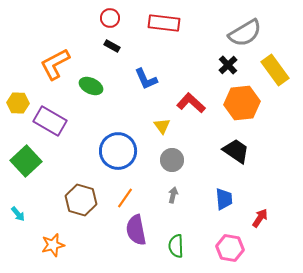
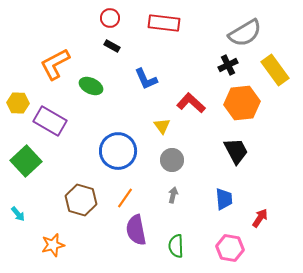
black cross: rotated 18 degrees clockwise
black trapezoid: rotated 28 degrees clockwise
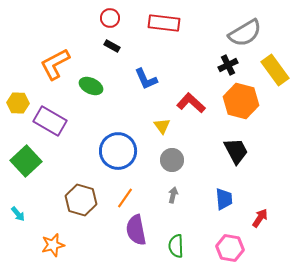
orange hexagon: moved 1 px left, 2 px up; rotated 20 degrees clockwise
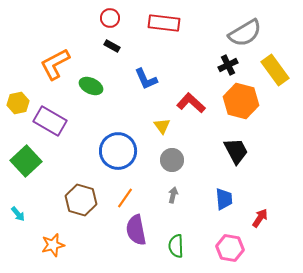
yellow hexagon: rotated 15 degrees counterclockwise
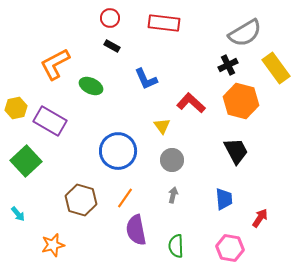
yellow rectangle: moved 1 px right, 2 px up
yellow hexagon: moved 2 px left, 5 px down
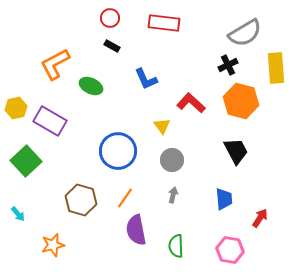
yellow rectangle: rotated 32 degrees clockwise
pink hexagon: moved 2 px down
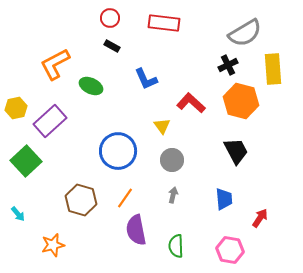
yellow rectangle: moved 3 px left, 1 px down
purple rectangle: rotated 72 degrees counterclockwise
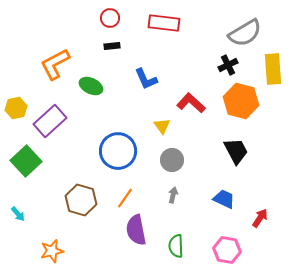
black rectangle: rotated 35 degrees counterclockwise
blue trapezoid: rotated 60 degrees counterclockwise
orange star: moved 1 px left, 6 px down
pink hexagon: moved 3 px left
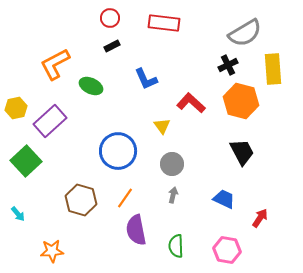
black rectangle: rotated 21 degrees counterclockwise
black trapezoid: moved 6 px right, 1 px down
gray circle: moved 4 px down
orange star: rotated 10 degrees clockwise
